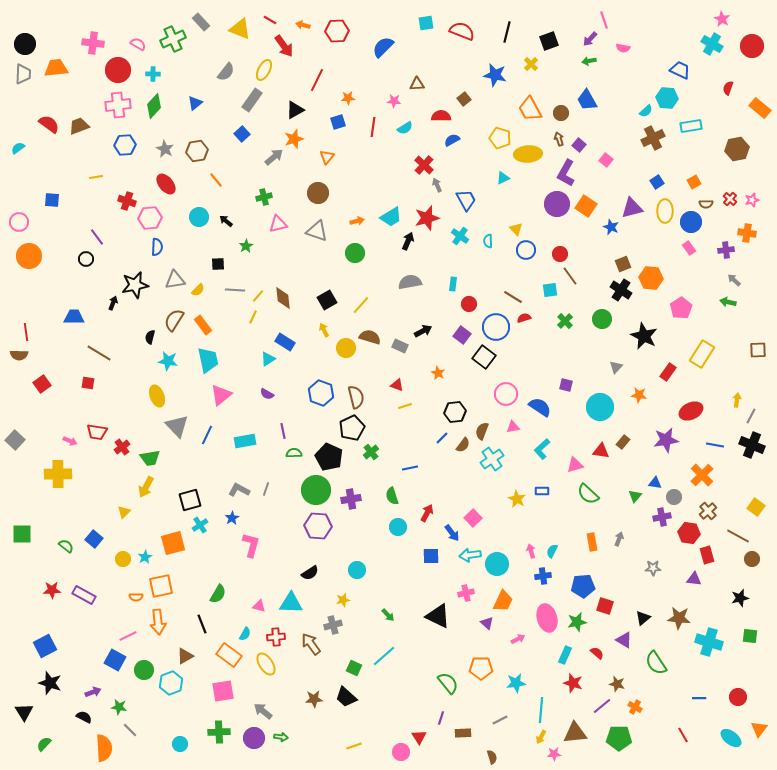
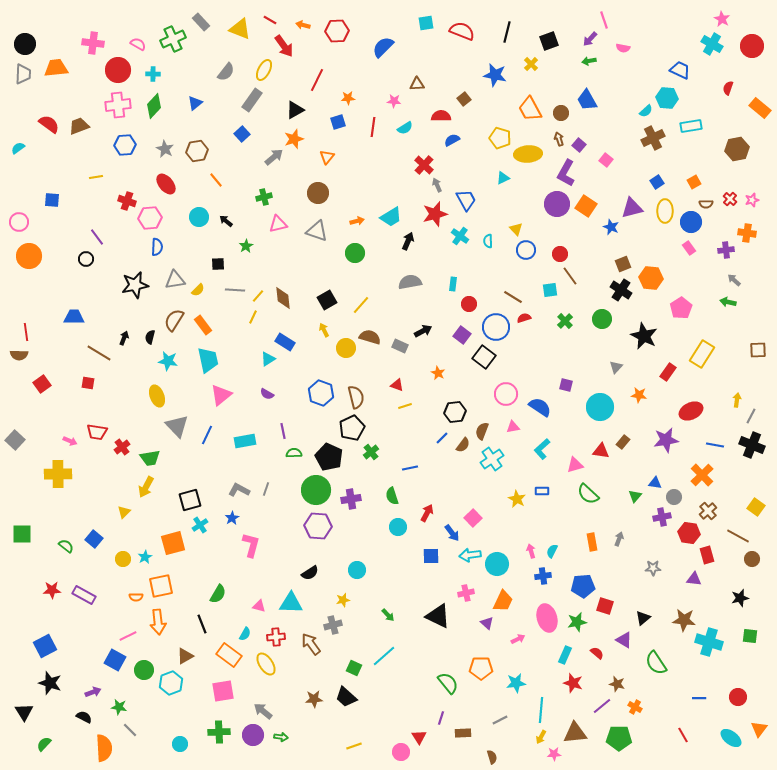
red star at (427, 218): moved 8 px right, 4 px up
black arrow at (113, 303): moved 11 px right, 35 px down
brown star at (679, 618): moved 5 px right, 2 px down
purple circle at (254, 738): moved 1 px left, 3 px up
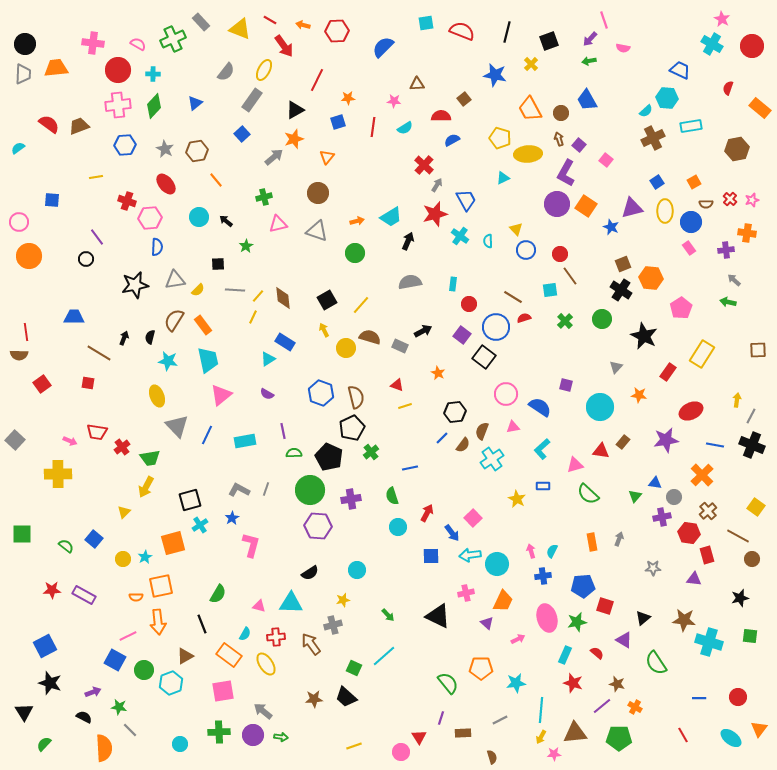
gray arrow at (437, 185): rotated 56 degrees clockwise
green circle at (316, 490): moved 6 px left
blue rectangle at (542, 491): moved 1 px right, 5 px up
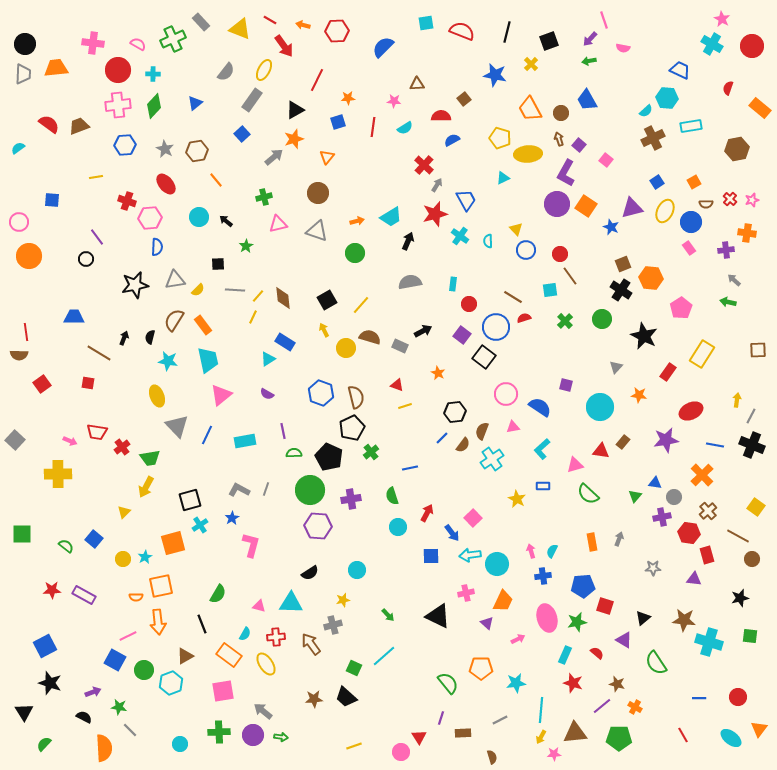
yellow ellipse at (665, 211): rotated 25 degrees clockwise
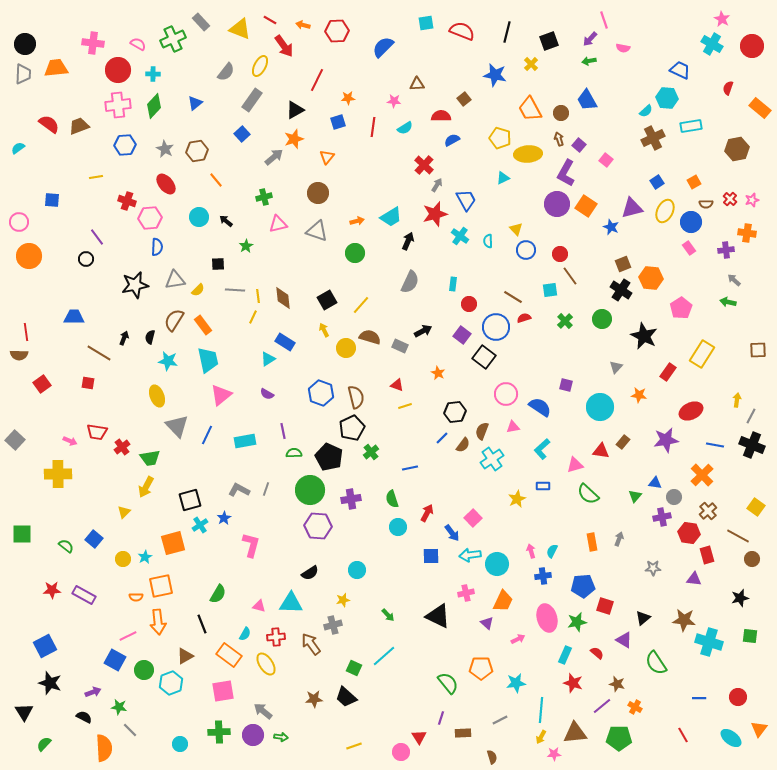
yellow ellipse at (264, 70): moved 4 px left, 4 px up
gray semicircle at (410, 282): rotated 125 degrees clockwise
yellow line at (258, 296): rotated 48 degrees counterclockwise
green semicircle at (392, 496): moved 3 px down
yellow star at (517, 499): rotated 18 degrees clockwise
blue star at (232, 518): moved 8 px left
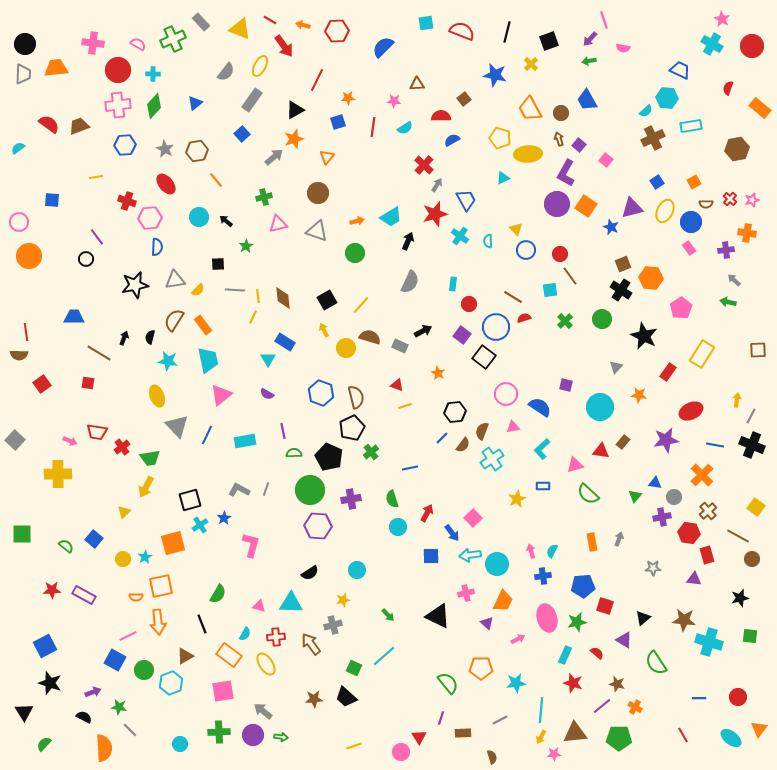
cyan triangle at (268, 359): rotated 28 degrees counterclockwise
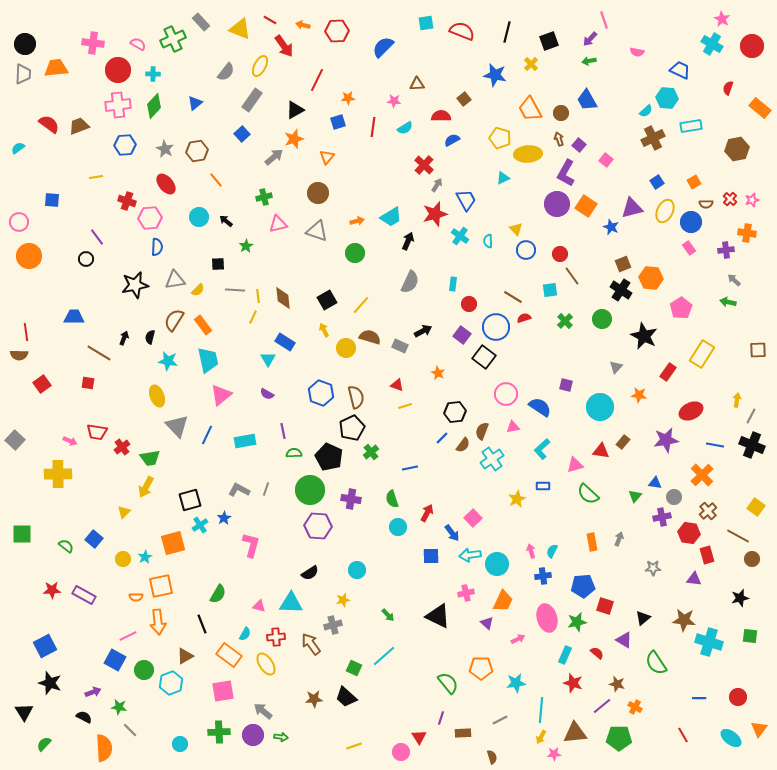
pink semicircle at (623, 48): moved 14 px right, 4 px down
brown line at (570, 276): moved 2 px right
purple cross at (351, 499): rotated 18 degrees clockwise
